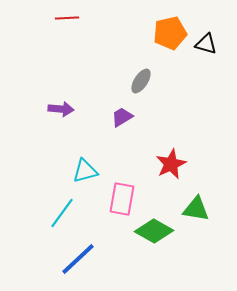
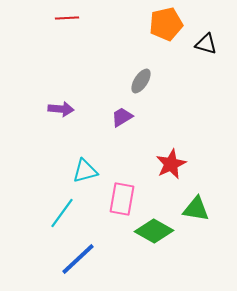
orange pentagon: moved 4 px left, 9 px up
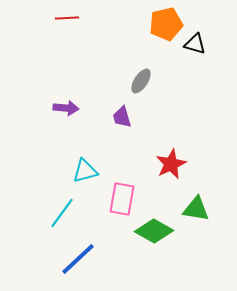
black triangle: moved 11 px left
purple arrow: moved 5 px right, 1 px up
purple trapezoid: rotated 75 degrees counterclockwise
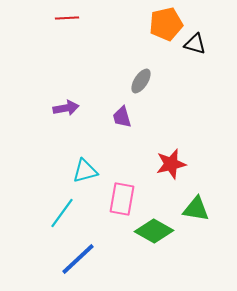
purple arrow: rotated 15 degrees counterclockwise
red star: rotated 12 degrees clockwise
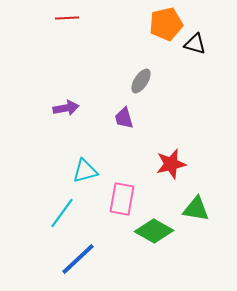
purple trapezoid: moved 2 px right, 1 px down
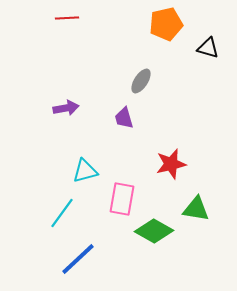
black triangle: moved 13 px right, 4 px down
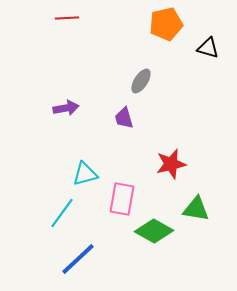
cyan triangle: moved 3 px down
